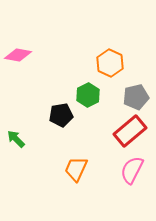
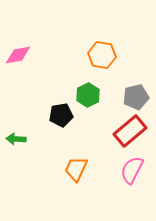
pink diamond: rotated 20 degrees counterclockwise
orange hexagon: moved 8 px left, 8 px up; rotated 16 degrees counterclockwise
green arrow: rotated 42 degrees counterclockwise
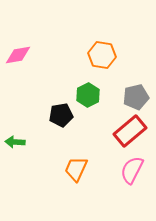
green arrow: moved 1 px left, 3 px down
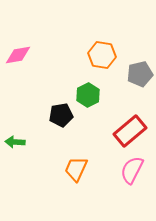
gray pentagon: moved 4 px right, 23 px up
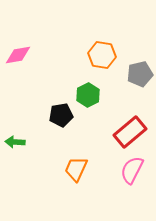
red rectangle: moved 1 px down
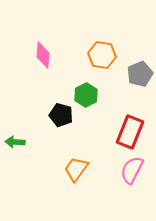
pink diamond: moved 25 px right; rotated 76 degrees counterclockwise
gray pentagon: rotated 10 degrees counterclockwise
green hexagon: moved 2 px left
black pentagon: rotated 25 degrees clockwise
red rectangle: rotated 28 degrees counterclockwise
orange trapezoid: rotated 12 degrees clockwise
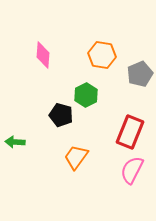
orange trapezoid: moved 12 px up
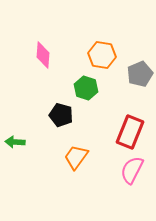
green hexagon: moved 7 px up; rotated 15 degrees counterclockwise
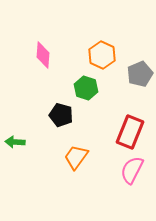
orange hexagon: rotated 16 degrees clockwise
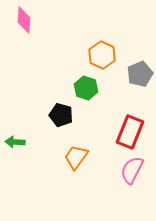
pink diamond: moved 19 px left, 35 px up
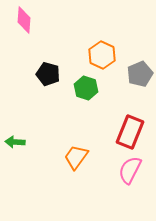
black pentagon: moved 13 px left, 41 px up
pink semicircle: moved 2 px left
